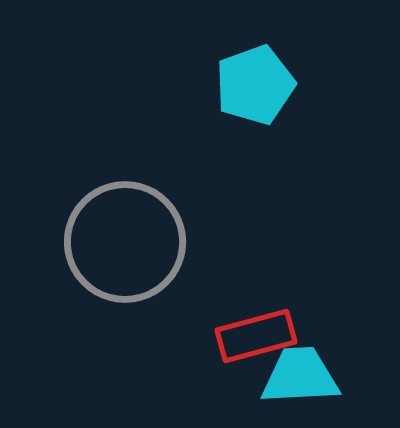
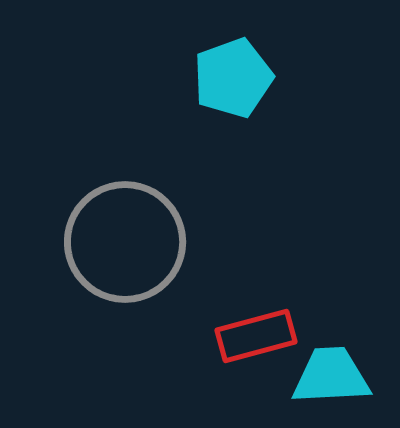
cyan pentagon: moved 22 px left, 7 px up
cyan trapezoid: moved 31 px right
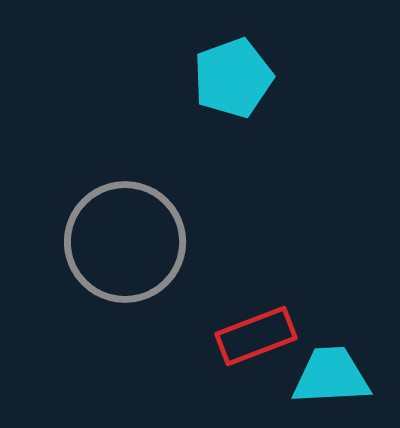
red rectangle: rotated 6 degrees counterclockwise
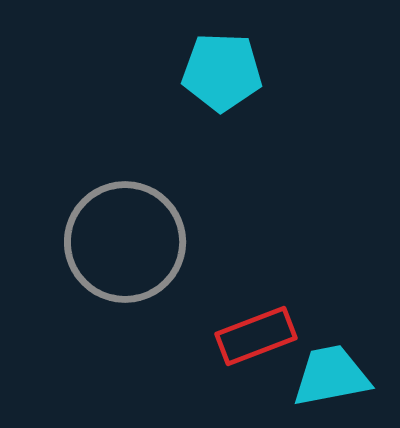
cyan pentagon: moved 11 px left, 6 px up; rotated 22 degrees clockwise
cyan trapezoid: rotated 8 degrees counterclockwise
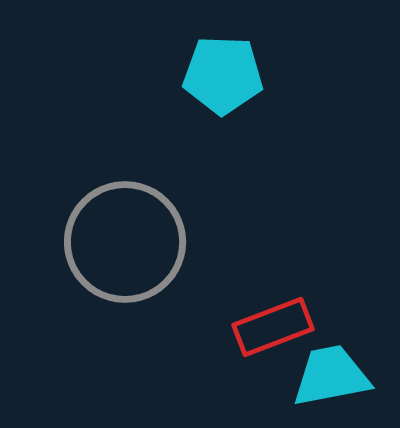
cyan pentagon: moved 1 px right, 3 px down
red rectangle: moved 17 px right, 9 px up
